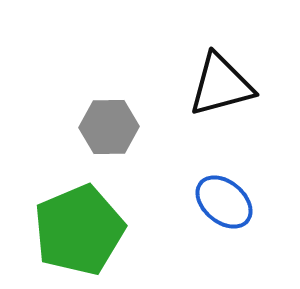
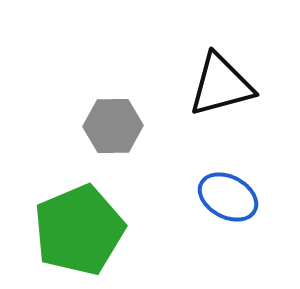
gray hexagon: moved 4 px right, 1 px up
blue ellipse: moved 4 px right, 5 px up; rotated 12 degrees counterclockwise
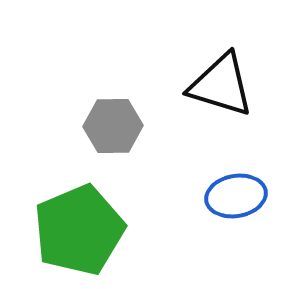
black triangle: rotated 32 degrees clockwise
blue ellipse: moved 8 px right, 1 px up; rotated 38 degrees counterclockwise
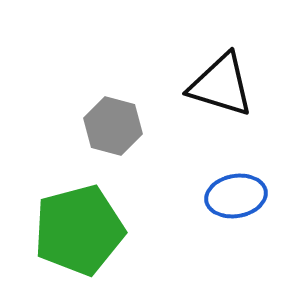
gray hexagon: rotated 16 degrees clockwise
green pentagon: rotated 8 degrees clockwise
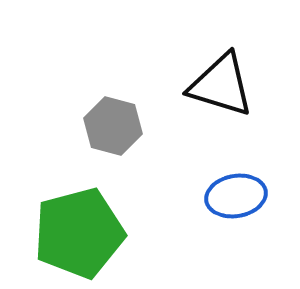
green pentagon: moved 3 px down
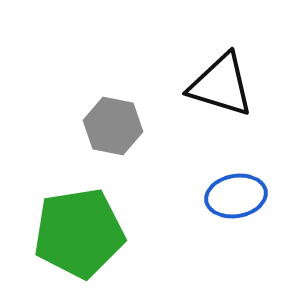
gray hexagon: rotated 4 degrees counterclockwise
green pentagon: rotated 6 degrees clockwise
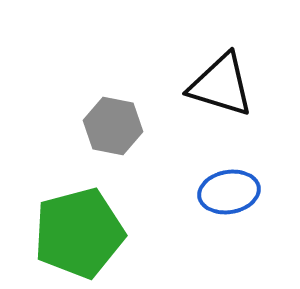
blue ellipse: moved 7 px left, 4 px up
green pentagon: rotated 6 degrees counterclockwise
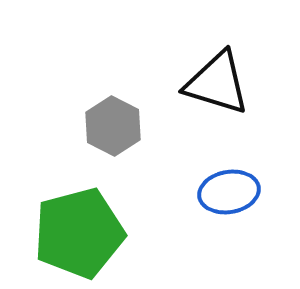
black triangle: moved 4 px left, 2 px up
gray hexagon: rotated 16 degrees clockwise
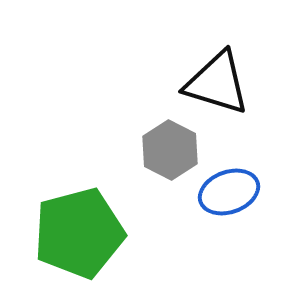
gray hexagon: moved 57 px right, 24 px down
blue ellipse: rotated 10 degrees counterclockwise
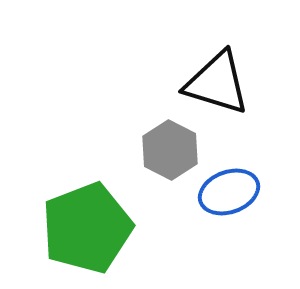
green pentagon: moved 8 px right, 5 px up; rotated 6 degrees counterclockwise
